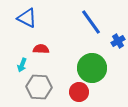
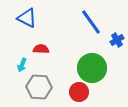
blue cross: moved 1 px left, 1 px up
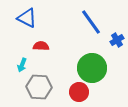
red semicircle: moved 3 px up
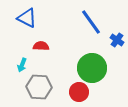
blue cross: rotated 24 degrees counterclockwise
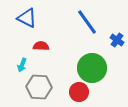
blue line: moved 4 px left
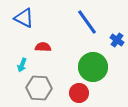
blue triangle: moved 3 px left
red semicircle: moved 2 px right, 1 px down
green circle: moved 1 px right, 1 px up
gray hexagon: moved 1 px down
red circle: moved 1 px down
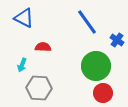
green circle: moved 3 px right, 1 px up
red circle: moved 24 px right
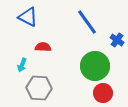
blue triangle: moved 4 px right, 1 px up
green circle: moved 1 px left
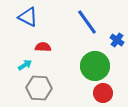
cyan arrow: moved 3 px right; rotated 144 degrees counterclockwise
